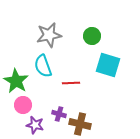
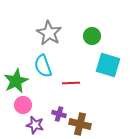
gray star: moved 2 px up; rotated 30 degrees counterclockwise
green star: rotated 15 degrees clockwise
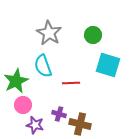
green circle: moved 1 px right, 1 px up
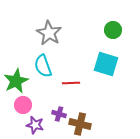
green circle: moved 20 px right, 5 px up
cyan square: moved 2 px left, 1 px up
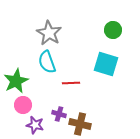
cyan semicircle: moved 4 px right, 4 px up
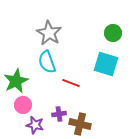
green circle: moved 3 px down
red line: rotated 24 degrees clockwise
purple cross: rotated 24 degrees counterclockwise
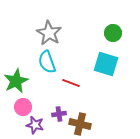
pink circle: moved 2 px down
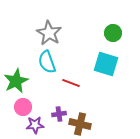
purple star: rotated 18 degrees counterclockwise
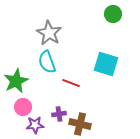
green circle: moved 19 px up
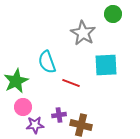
gray star: moved 34 px right
cyan square: moved 1 px down; rotated 20 degrees counterclockwise
purple cross: moved 1 px down
brown cross: moved 1 px right, 1 px down
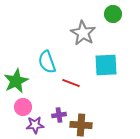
brown cross: rotated 10 degrees counterclockwise
